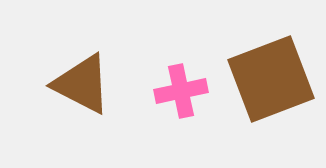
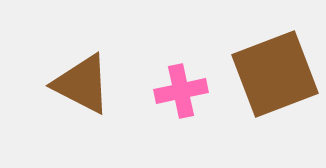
brown square: moved 4 px right, 5 px up
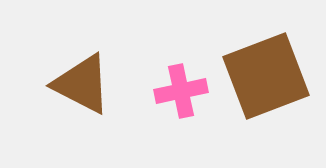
brown square: moved 9 px left, 2 px down
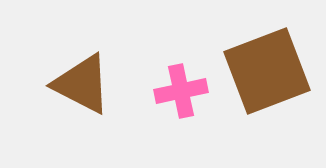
brown square: moved 1 px right, 5 px up
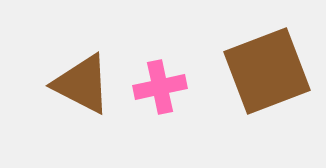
pink cross: moved 21 px left, 4 px up
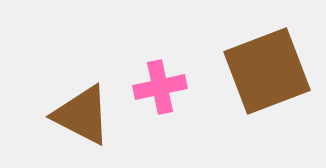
brown triangle: moved 31 px down
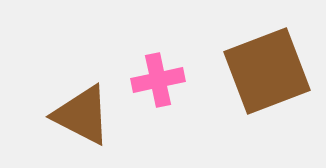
pink cross: moved 2 px left, 7 px up
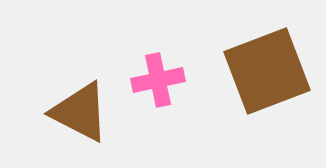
brown triangle: moved 2 px left, 3 px up
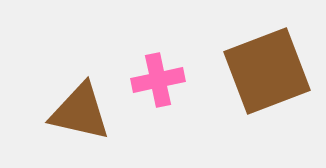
brown triangle: rotated 14 degrees counterclockwise
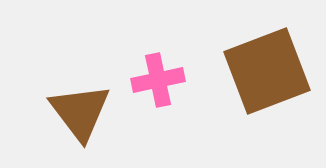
brown triangle: rotated 40 degrees clockwise
